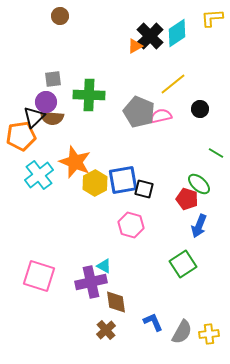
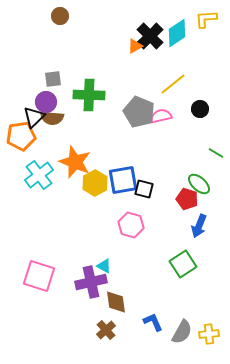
yellow L-shape: moved 6 px left, 1 px down
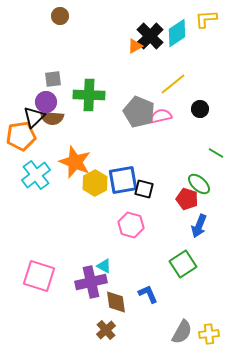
cyan cross: moved 3 px left
blue L-shape: moved 5 px left, 28 px up
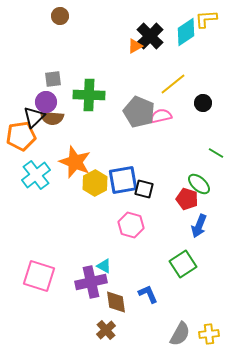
cyan diamond: moved 9 px right, 1 px up
black circle: moved 3 px right, 6 px up
gray semicircle: moved 2 px left, 2 px down
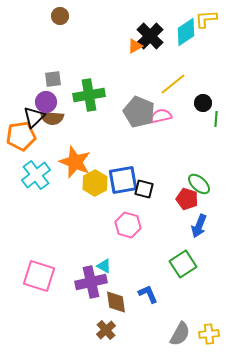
green cross: rotated 12 degrees counterclockwise
green line: moved 34 px up; rotated 63 degrees clockwise
pink hexagon: moved 3 px left
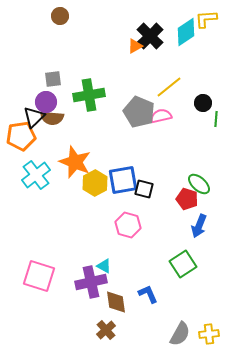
yellow line: moved 4 px left, 3 px down
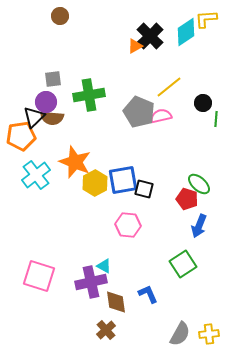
pink hexagon: rotated 10 degrees counterclockwise
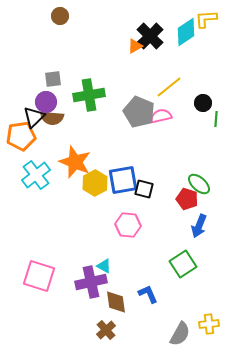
yellow cross: moved 10 px up
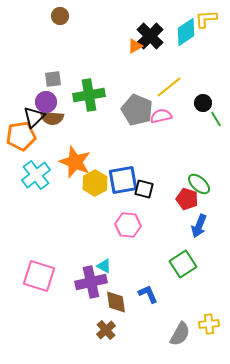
gray pentagon: moved 2 px left, 2 px up
green line: rotated 35 degrees counterclockwise
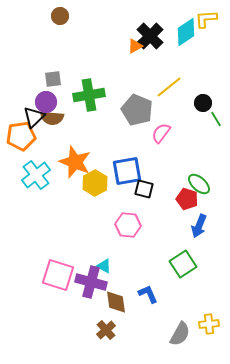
pink semicircle: moved 17 px down; rotated 40 degrees counterclockwise
blue square: moved 4 px right, 9 px up
pink square: moved 19 px right, 1 px up
purple cross: rotated 28 degrees clockwise
